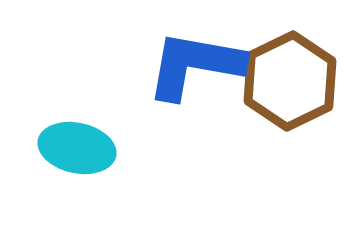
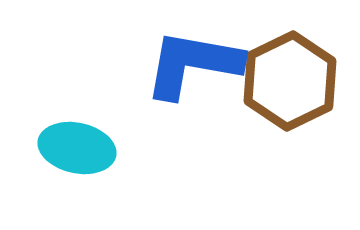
blue L-shape: moved 2 px left, 1 px up
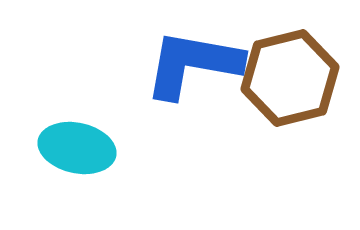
brown hexagon: moved 3 px up; rotated 12 degrees clockwise
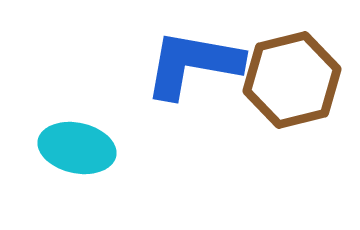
brown hexagon: moved 2 px right, 2 px down
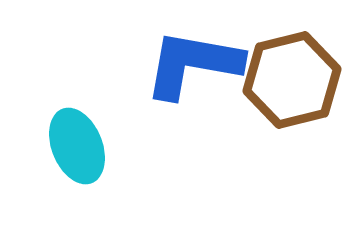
cyan ellipse: moved 2 px up; rotated 56 degrees clockwise
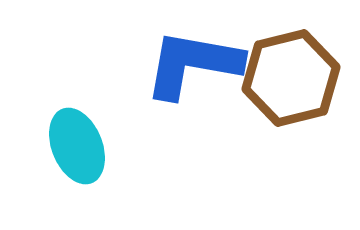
brown hexagon: moved 1 px left, 2 px up
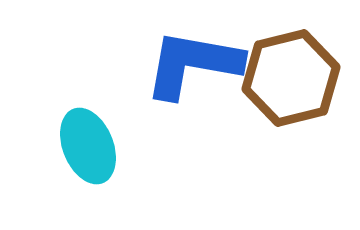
cyan ellipse: moved 11 px right
